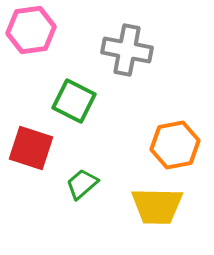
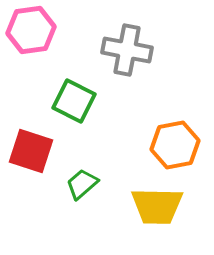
red square: moved 3 px down
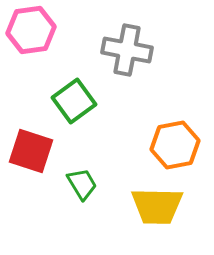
green square: rotated 27 degrees clockwise
green trapezoid: rotated 100 degrees clockwise
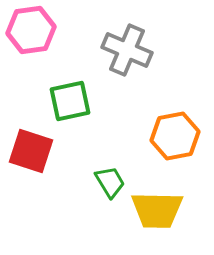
gray cross: rotated 12 degrees clockwise
green square: moved 4 px left; rotated 24 degrees clockwise
orange hexagon: moved 9 px up
green trapezoid: moved 28 px right, 2 px up
yellow trapezoid: moved 4 px down
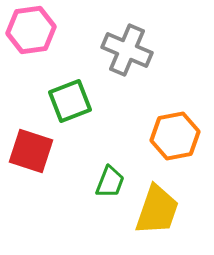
green square: rotated 9 degrees counterclockwise
green trapezoid: rotated 52 degrees clockwise
yellow trapezoid: rotated 72 degrees counterclockwise
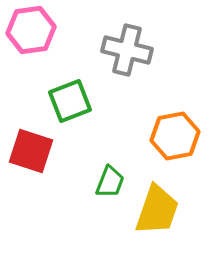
gray cross: rotated 9 degrees counterclockwise
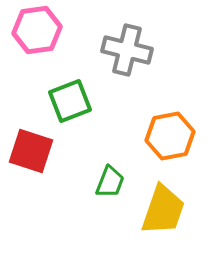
pink hexagon: moved 6 px right
orange hexagon: moved 5 px left
yellow trapezoid: moved 6 px right
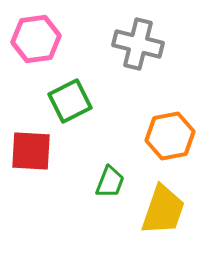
pink hexagon: moved 1 px left, 9 px down
gray cross: moved 11 px right, 6 px up
green square: rotated 6 degrees counterclockwise
red square: rotated 15 degrees counterclockwise
